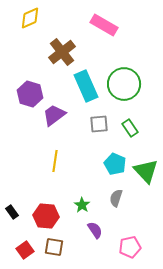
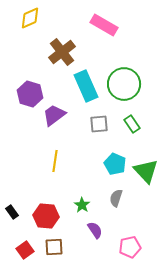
green rectangle: moved 2 px right, 4 px up
brown square: rotated 12 degrees counterclockwise
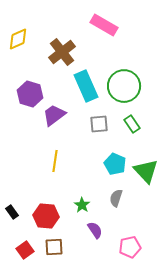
yellow diamond: moved 12 px left, 21 px down
green circle: moved 2 px down
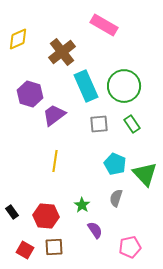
green triangle: moved 1 px left, 3 px down
red square: rotated 24 degrees counterclockwise
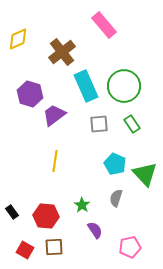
pink rectangle: rotated 20 degrees clockwise
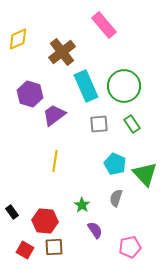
red hexagon: moved 1 px left, 5 px down
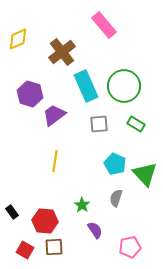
green rectangle: moved 4 px right; rotated 24 degrees counterclockwise
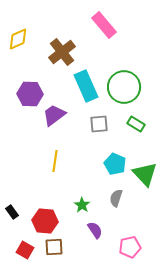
green circle: moved 1 px down
purple hexagon: rotated 15 degrees counterclockwise
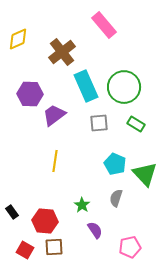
gray square: moved 1 px up
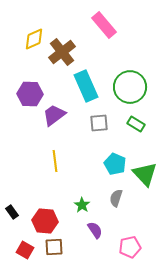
yellow diamond: moved 16 px right
green circle: moved 6 px right
yellow line: rotated 15 degrees counterclockwise
